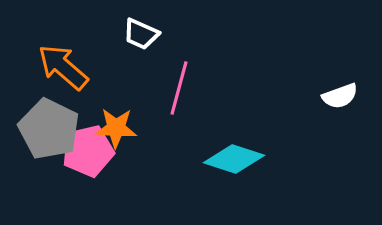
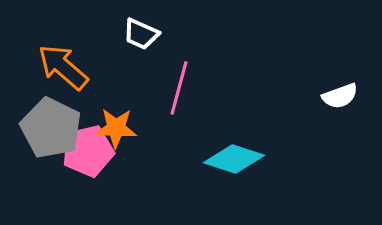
gray pentagon: moved 2 px right, 1 px up
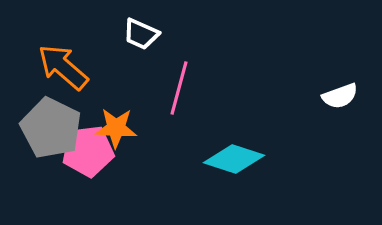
pink pentagon: rotated 6 degrees clockwise
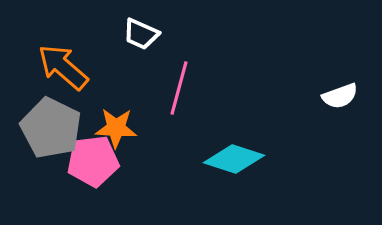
pink pentagon: moved 5 px right, 10 px down
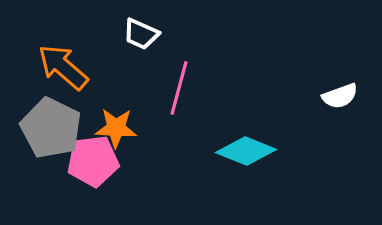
cyan diamond: moved 12 px right, 8 px up; rotated 4 degrees clockwise
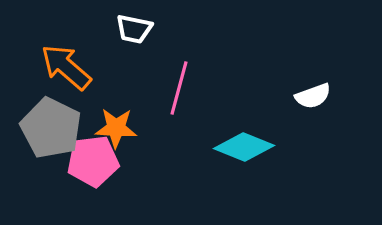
white trapezoid: moved 7 px left, 5 px up; rotated 12 degrees counterclockwise
orange arrow: moved 3 px right
white semicircle: moved 27 px left
cyan diamond: moved 2 px left, 4 px up
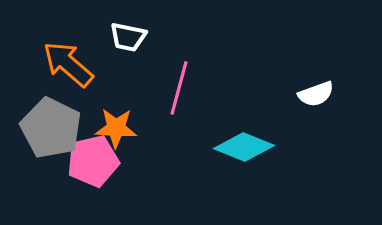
white trapezoid: moved 6 px left, 8 px down
orange arrow: moved 2 px right, 3 px up
white semicircle: moved 3 px right, 2 px up
pink pentagon: rotated 6 degrees counterclockwise
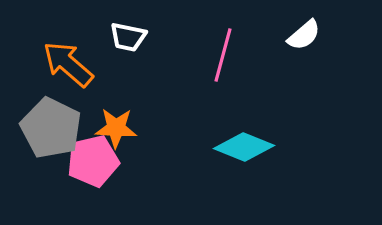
pink line: moved 44 px right, 33 px up
white semicircle: moved 12 px left, 59 px up; rotated 21 degrees counterclockwise
